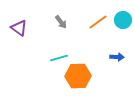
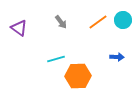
cyan line: moved 3 px left, 1 px down
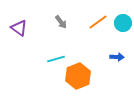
cyan circle: moved 3 px down
orange hexagon: rotated 20 degrees counterclockwise
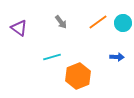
cyan line: moved 4 px left, 2 px up
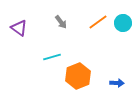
blue arrow: moved 26 px down
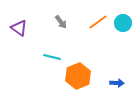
cyan line: rotated 30 degrees clockwise
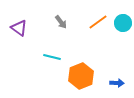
orange hexagon: moved 3 px right
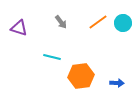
purple triangle: rotated 18 degrees counterclockwise
orange hexagon: rotated 15 degrees clockwise
